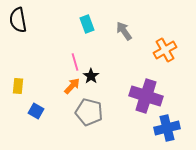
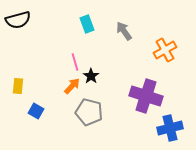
black semicircle: rotated 95 degrees counterclockwise
blue cross: moved 3 px right
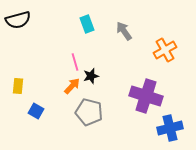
black star: rotated 21 degrees clockwise
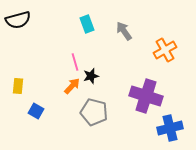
gray pentagon: moved 5 px right
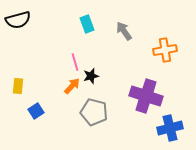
orange cross: rotated 20 degrees clockwise
blue square: rotated 28 degrees clockwise
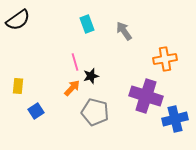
black semicircle: rotated 20 degrees counterclockwise
orange cross: moved 9 px down
orange arrow: moved 2 px down
gray pentagon: moved 1 px right
blue cross: moved 5 px right, 9 px up
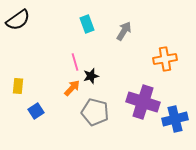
gray arrow: rotated 66 degrees clockwise
purple cross: moved 3 px left, 6 px down
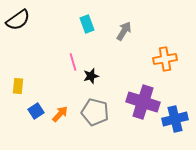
pink line: moved 2 px left
orange arrow: moved 12 px left, 26 px down
